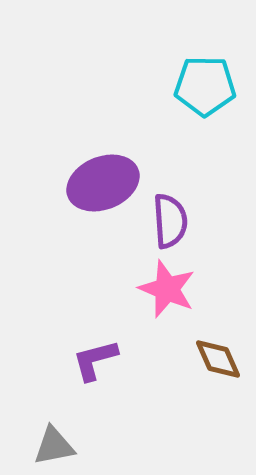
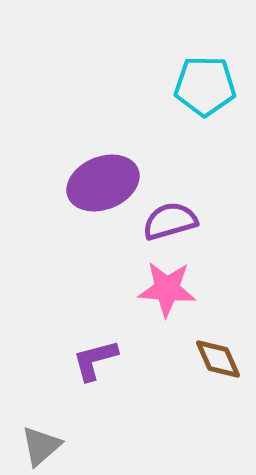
purple semicircle: rotated 102 degrees counterclockwise
pink star: rotated 18 degrees counterclockwise
gray triangle: moved 13 px left; rotated 30 degrees counterclockwise
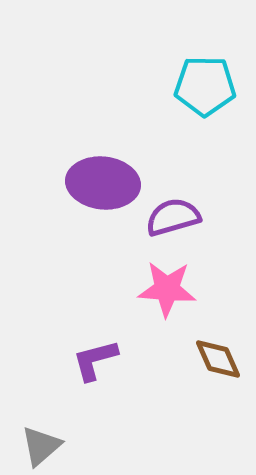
purple ellipse: rotated 28 degrees clockwise
purple semicircle: moved 3 px right, 4 px up
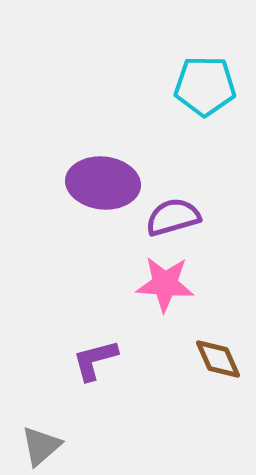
pink star: moved 2 px left, 5 px up
